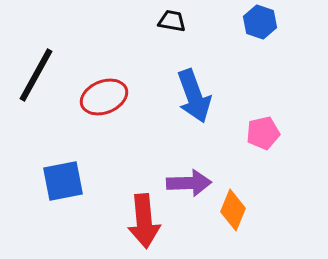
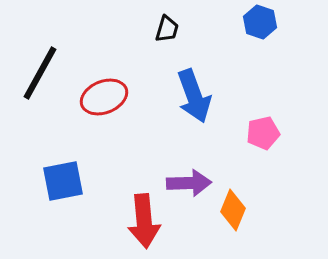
black trapezoid: moved 5 px left, 8 px down; rotated 96 degrees clockwise
black line: moved 4 px right, 2 px up
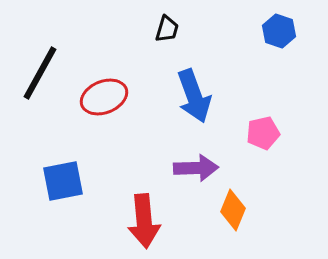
blue hexagon: moved 19 px right, 9 px down
purple arrow: moved 7 px right, 15 px up
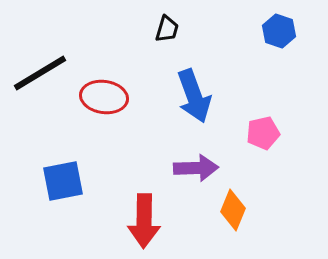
black line: rotated 30 degrees clockwise
red ellipse: rotated 30 degrees clockwise
red arrow: rotated 6 degrees clockwise
